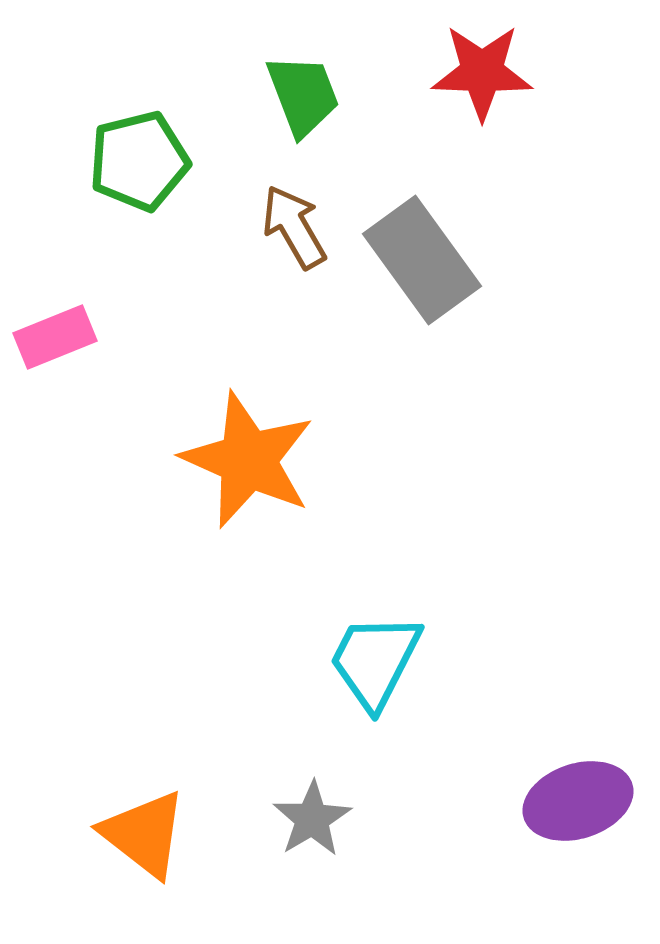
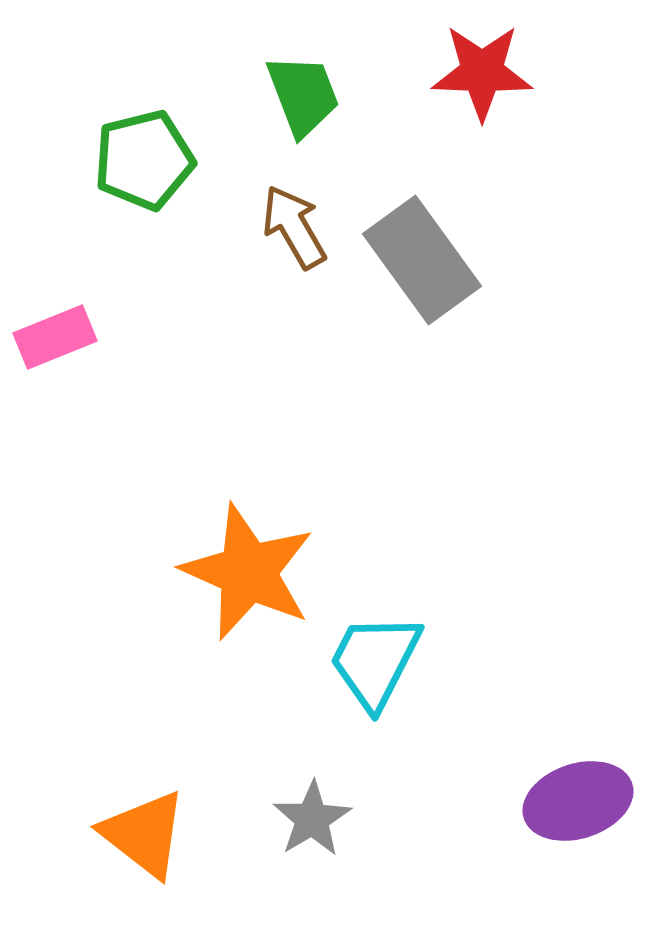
green pentagon: moved 5 px right, 1 px up
orange star: moved 112 px down
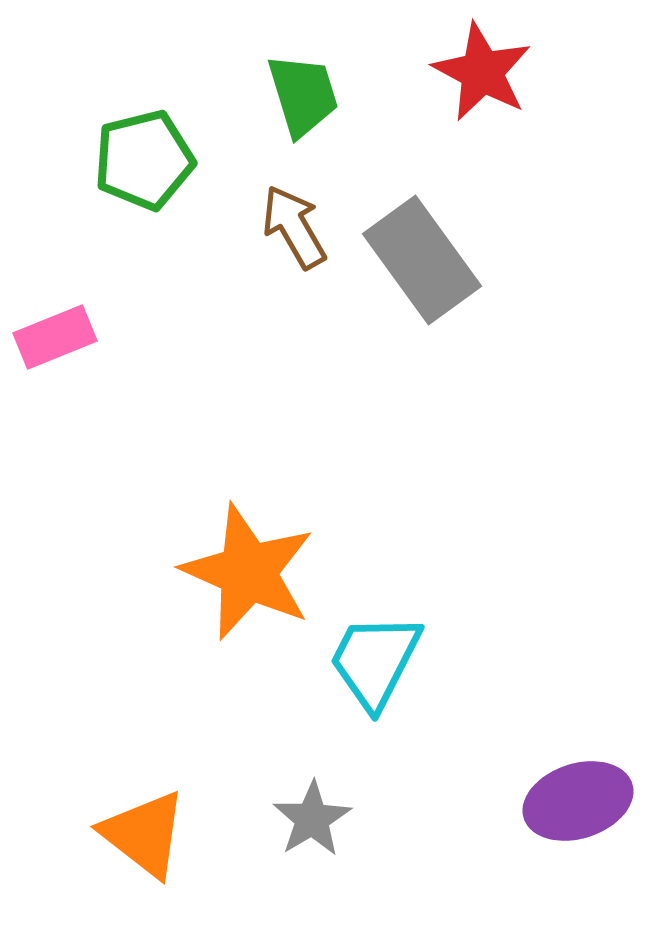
red star: rotated 26 degrees clockwise
green trapezoid: rotated 4 degrees clockwise
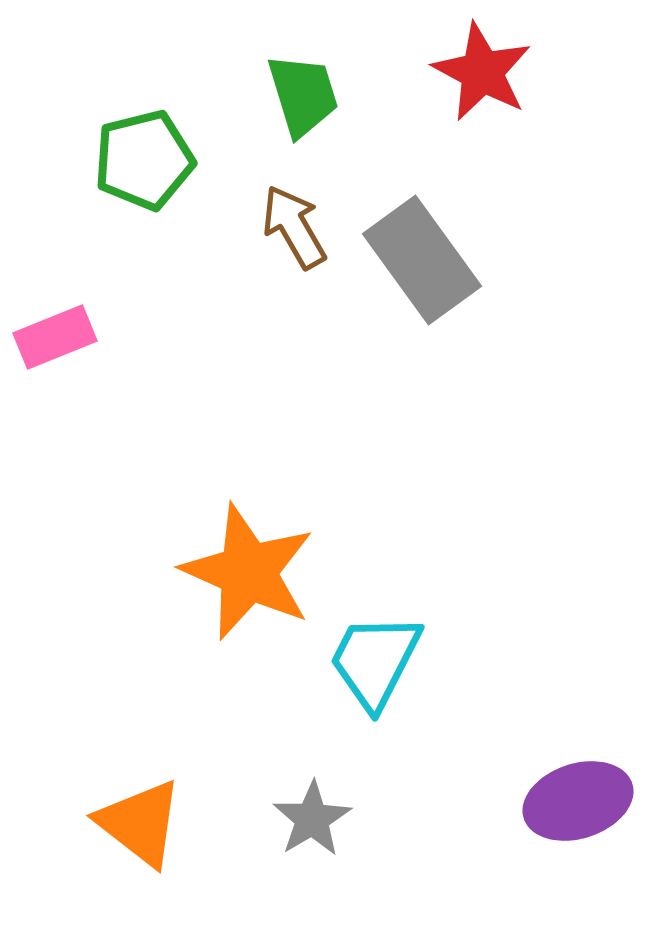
orange triangle: moved 4 px left, 11 px up
